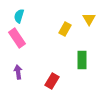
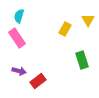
yellow triangle: moved 1 px left, 1 px down
green rectangle: rotated 18 degrees counterclockwise
purple arrow: moved 1 px right, 1 px up; rotated 112 degrees clockwise
red rectangle: moved 14 px left; rotated 21 degrees clockwise
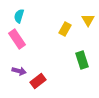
pink rectangle: moved 1 px down
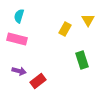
pink rectangle: rotated 42 degrees counterclockwise
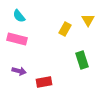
cyan semicircle: rotated 56 degrees counterclockwise
red rectangle: moved 6 px right, 1 px down; rotated 28 degrees clockwise
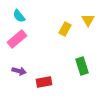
pink rectangle: rotated 54 degrees counterclockwise
green rectangle: moved 6 px down
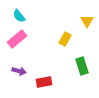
yellow triangle: moved 1 px left, 1 px down
yellow rectangle: moved 10 px down
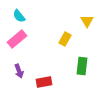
green rectangle: rotated 24 degrees clockwise
purple arrow: rotated 56 degrees clockwise
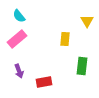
yellow rectangle: rotated 24 degrees counterclockwise
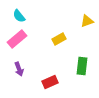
yellow triangle: rotated 40 degrees clockwise
yellow rectangle: moved 6 px left; rotated 56 degrees clockwise
purple arrow: moved 2 px up
red rectangle: moved 6 px right; rotated 14 degrees counterclockwise
